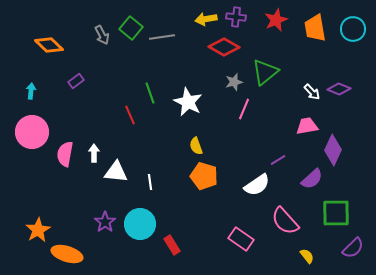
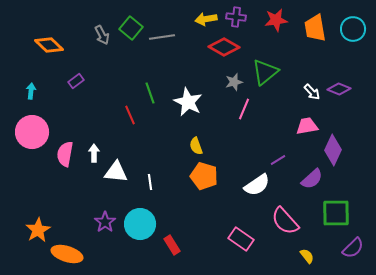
red star at (276, 20): rotated 15 degrees clockwise
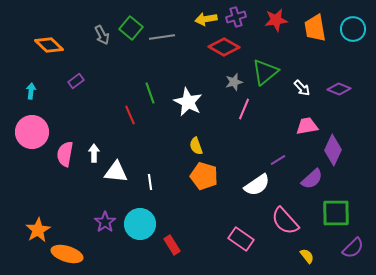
purple cross at (236, 17): rotated 24 degrees counterclockwise
white arrow at (312, 92): moved 10 px left, 4 px up
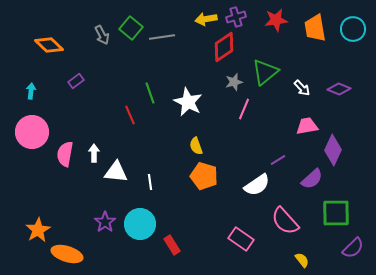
red diamond at (224, 47): rotated 64 degrees counterclockwise
yellow semicircle at (307, 256): moved 5 px left, 4 px down
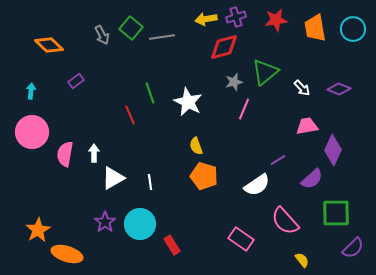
red diamond at (224, 47): rotated 20 degrees clockwise
white triangle at (116, 172): moved 3 px left, 6 px down; rotated 35 degrees counterclockwise
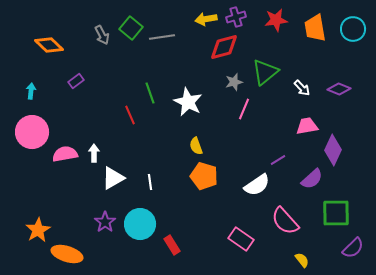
pink semicircle at (65, 154): rotated 70 degrees clockwise
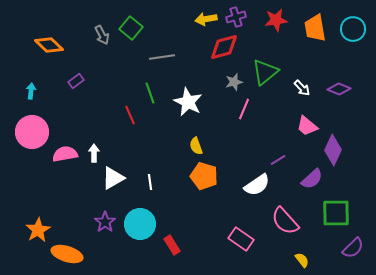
gray line at (162, 37): moved 20 px down
pink trapezoid at (307, 126): rotated 130 degrees counterclockwise
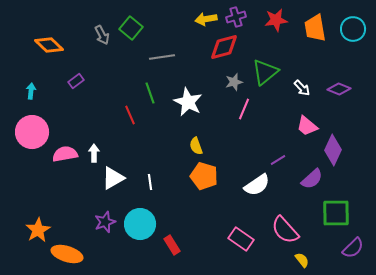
pink semicircle at (285, 221): moved 9 px down
purple star at (105, 222): rotated 15 degrees clockwise
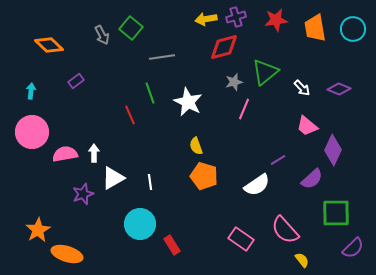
purple star at (105, 222): moved 22 px left, 28 px up
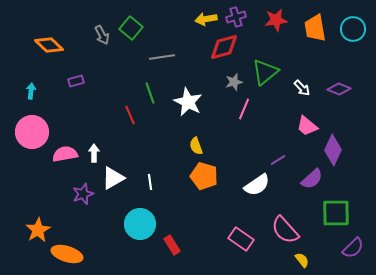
purple rectangle at (76, 81): rotated 21 degrees clockwise
